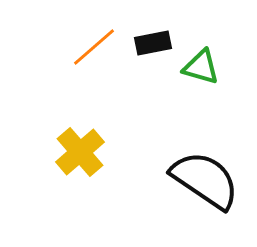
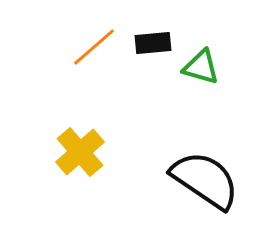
black rectangle: rotated 6 degrees clockwise
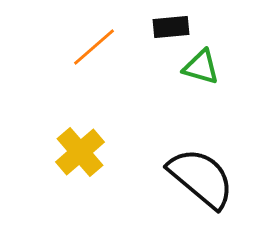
black rectangle: moved 18 px right, 16 px up
black semicircle: moved 4 px left, 2 px up; rotated 6 degrees clockwise
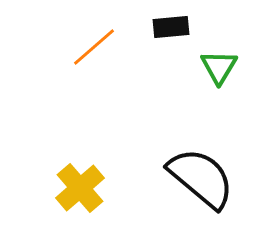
green triangle: moved 18 px right; rotated 45 degrees clockwise
yellow cross: moved 36 px down
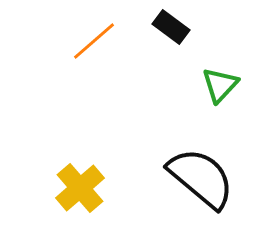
black rectangle: rotated 42 degrees clockwise
orange line: moved 6 px up
green triangle: moved 1 px right, 18 px down; rotated 12 degrees clockwise
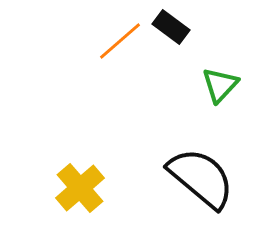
orange line: moved 26 px right
